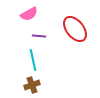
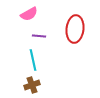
red ellipse: rotated 44 degrees clockwise
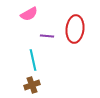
purple line: moved 8 px right
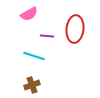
cyan line: moved 1 px right, 4 px up; rotated 60 degrees counterclockwise
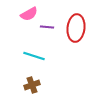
red ellipse: moved 1 px right, 1 px up
purple line: moved 9 px up
